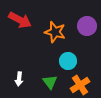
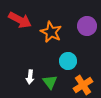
orange star: moved 4 px left; rotated 10 degrees clockwise
white arrow: moved 11 px right, 2 px up
orange cross: moved 3 px right
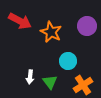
red arrow: moved 1 px down
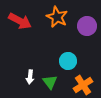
orange star: moved 6 px right, 15 px up
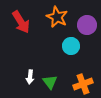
red arrow: moved 1 px right, 1 px down; rotated 30 degrees clockwise
purple circle: moved 1 px up
cyan circle: moved 3 px right, 15 px up
orange cross: moved 1 px up; rotated 12 degrees clockwise
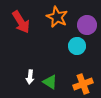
cyan circle: moved 6 px right
green triangle: rotated 21 degrees counterclockwise
